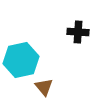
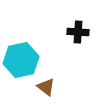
brown triangle: moved 2 px right; rotated 12 degrees counterclockwise
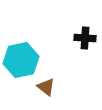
black cross: moved 7 px right, 6 px down
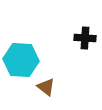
cyan hexagon: rotated 16 degrees clockwise
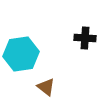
cyan hexagon: moved 6 px up; rotated 12 degrees counterclockwise
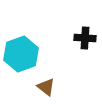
cyan hexagon: rotated 12 degrees counterclockwise
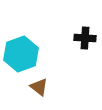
brown triangle: moved 7 px left
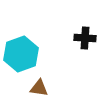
brown triangle: moved 1 px down; rotated 30 degrees counterclockwise
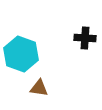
cyan hexagon: rotated 20 degrees counterclockwise
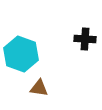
black cross: moved 1 px down
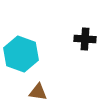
brown triangle: moved 1 px left, 4 px down
